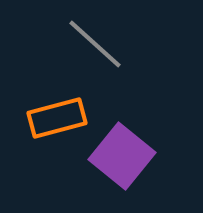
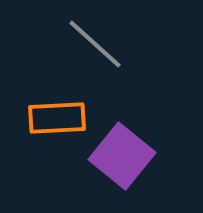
orange rectangle: rotated 12 degrees clockwise
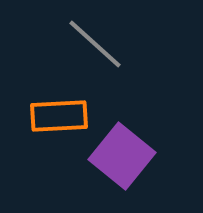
orange rectangle: moved 2 px right, 2 px up
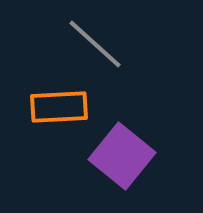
orange rectangle: moved 9 px up
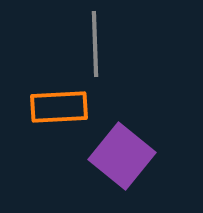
gray line: rotated 46 degrees clockwise
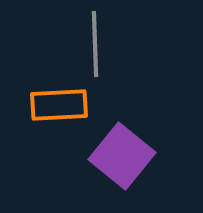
orange rectangle: moved 2 px up
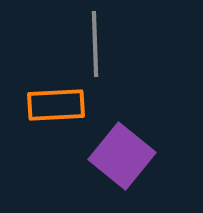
orange rectangle: moved 3 px left
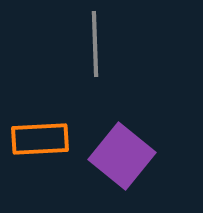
orange rectangle: moved 16 px left, 34 px down
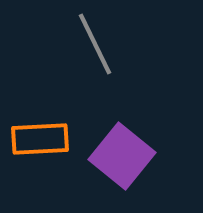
gray line: rotated 24 degrees counterclockwise
